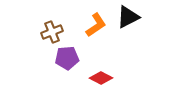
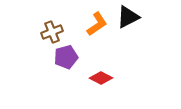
orange L-shape: moved 1 px right, 1 px up
purple pentagon: moved 1 px left, 1 px up; rotated 10 degrees counterclockwise
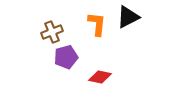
orange L-shape: rotated 50 degrees counterclockwise
red diamond: moved 1 px left, 1 px up; rotated 15 degrees counterclockwise
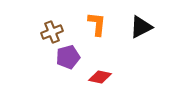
black triangle: moved 13 px right, 10 px down
purple pentagon: moved 2 px right
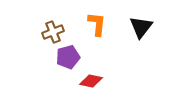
black triangle: rotated 25 degrees counterclockwise
brown cross: moved 1 px right
red diamond: moved 9 px left, 4 px down
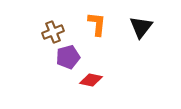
red diamond: moved 1 px up
